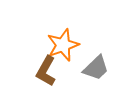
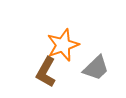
brown L-shape: moved 1 px down
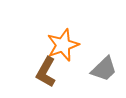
gray trapezoid: moved 8 px right, 1 px down
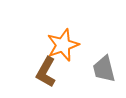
gray trapezoid: rotated 120 degrees clockwise
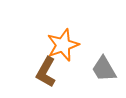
gray trapezoid: rotated 16 degrees counterclockwise
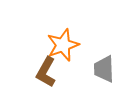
gray trapezoid: rotated 28 degrees clockwise
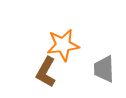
orange star: rotated 12 degrees clockwise
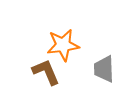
brown L-shape: rotated 128 degrees clockwise
